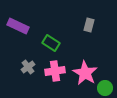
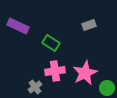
gray rectangle: rotated 56 degrees clockwise
gray cross: moved 7 px right, 20 px down
pink star: rotated 15 degrees clockwise
green circle: moved 2 px right
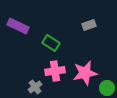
pink star: rotated 15 degrees clockwise
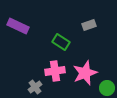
green rectangle: moved 10 px right, 1 px up
pink star: rotated 10 degrees counterclockwise
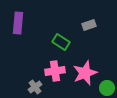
purple rectangle: moved 3 px up; rotated 70 degrees clockwise
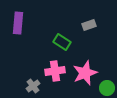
green rectangle: moved 1 px right
gray cross: moved 2 px left, 1 px up
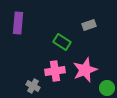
pink star: moved 3 px up
gray cross: rotated 24 degrees counterclockwise
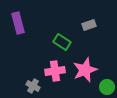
purple rectangle: rotated 20 degrees counterclockwise
green circle: moved 1 px up
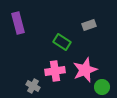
green circle: moved 5 px left
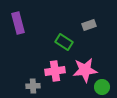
green rectangle: moved 2 px right
pink star: rotated 15 degrees clockwise
gray cross: rotated 32 degrees counterclockwise
